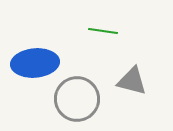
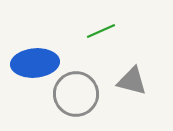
green line: moved 2 px left; rotated 32 degrees counterclockwise
gray circle: moved 1 px left, 5 px up
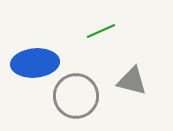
gray circle: moved 2 px down
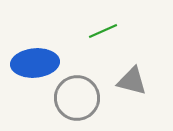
green line: moved 2 px right
gray circle: moved 1 px right, 2 px down
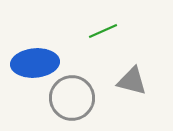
gray circle: moved 5 px left
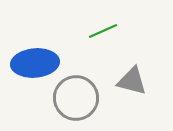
gray circle: moved 4 px right
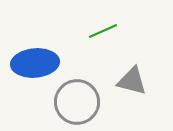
gray circle: moved 1 px right, 4 px down
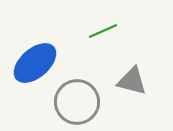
blue ellipse: rotated 36 degrees counterclockwise
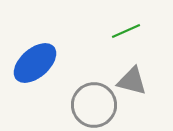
green line: moved 23 px right
gray circle: moved 17 px right, 3 px down
